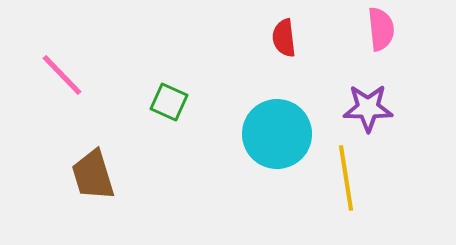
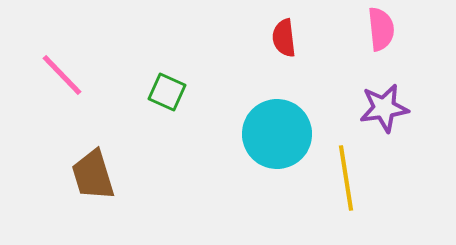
green square: moved 2 px left, 10 px up
purple star: moved 16 px right; rotated 9 degrees counterclockwise
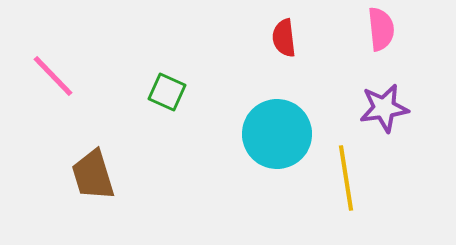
pink line: moved 9 px left, 1 px down
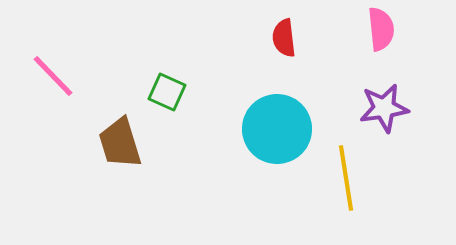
cyan circle: moved 5 px up
brown trapezoid: moved 27 px right, 32 px up
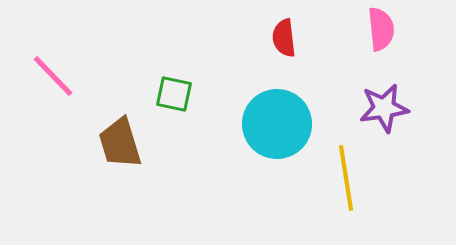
green square: moved 7 px right, 2 px down; rotated 12 degrees counterclockwise
cyan circle: moved 5 px up
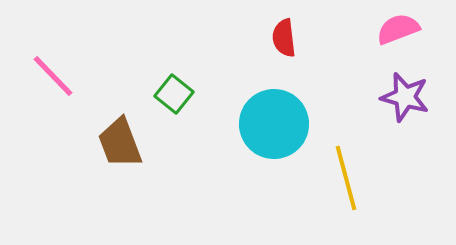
pink semicircle: moved 17 px right; rotated 105 degrees counterclockwise
green square: rotated 27 degrees clockwise
purple star: moved 21 px right, 11 px up; rotated 24 degrees clockwise
cyan circle: moved 3 px left
brown trapezoid: rotated 4 degrees counterclockwise
yellow line: rotated 6 degrees counterclockwise
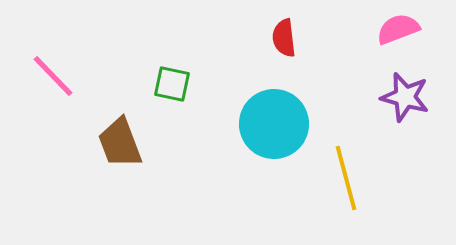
green square: moved 2 px left, 10 px up; rotated 27 degrees counterclockwise
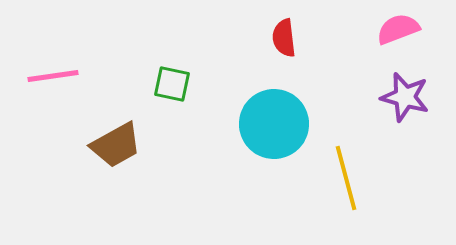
pink line: rotated 54 degrees counterclockwise
brown trapezoid: moved 4 px left, 2 px down; rotated 98 degrees counterclockwise
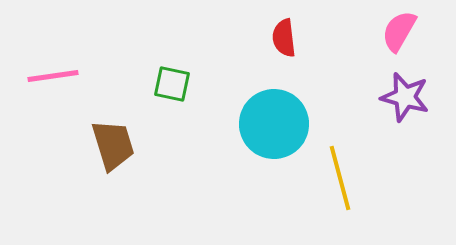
pink semicircle: moved 1 px right, 2 px down; rotated 39 degrees counterclockwise
brown trapezoid: moved 3 px left; rotated 78 degrees counterclockwise
yellow line: moved 6 px left
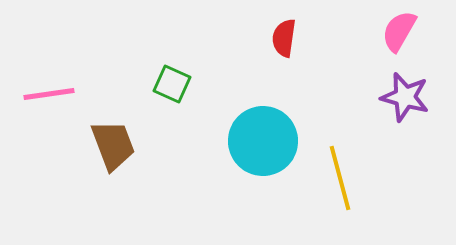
red semicircle: rotated 15 degrees clockwise
pink line: moved 4 px left, 18 px down
green square: rotated 12 degrees clockwise
cyan circle: moved 11 px left, 17 px down
brown trapezoid: rotated 4 degrees counterclockwise
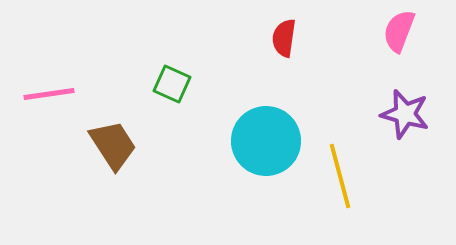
pink semicircle: rotated 9 degrees counterclockwise
purple star: moved 17 px down
cyan circle: moved 3 px right
brown trapezoid: rotated 12 degrees counterclockwise
yellow line: moved 2 px up
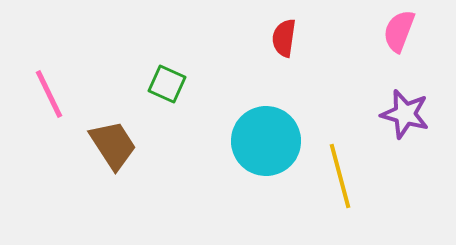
green square: moved 5 px left
pink line: rotated 72 degrees clockwise
